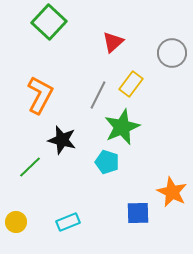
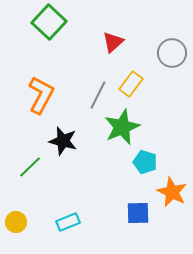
orange L-shape: moved 1 px right
black star: moved 1 px right, 1 px down
cyan pentagon: moved 38 px right
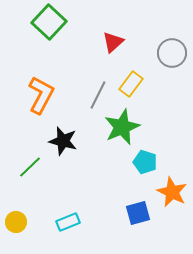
blue square: rotated 15 degrees counterclockwise
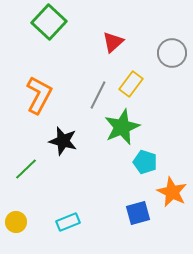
orange L-shape: moved 2 px left
green line: moved 4 px left, 2 px down
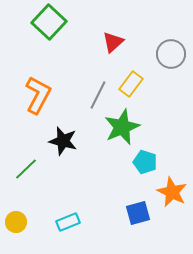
gray circle: moved 1 px left, 1 px down
orange L-shape: moved 1 px left
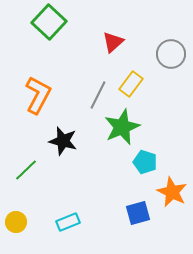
green line: moved 1 px down
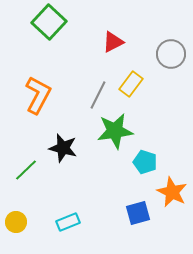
red triangle: rotated 15 degrees clockwise
green star: moved 7 px left, 4 px down; rotated 15 degrees clockwise
black star: moved 7 px down
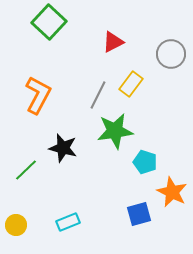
blue square: moved 1 px right, 1 px down
yellow circle: moved 3 px down
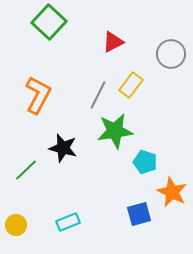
yellow rectangle: moved 1 px down
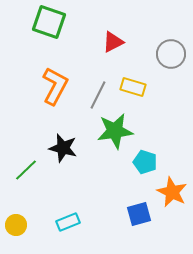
green square: rotated 24 degrees counterclockwise
yellow rectangle: moved 2 px right, 2 px down; rotated 70 degrees clockwise
orange L-shape: moved 17 px right, 9 px up
